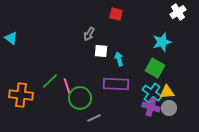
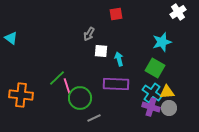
red square: rotated 24 degrees counterclockwise
green line: moved 7 px right, 3 px up
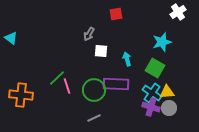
cyan arrow: moved 8 px right
green circle: moved 14 px right, 8 px up
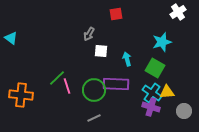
gray circle: moved 15 px right, 3 px down
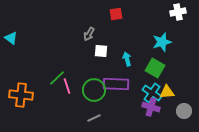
white cross: rotated 21 degrees clockwise
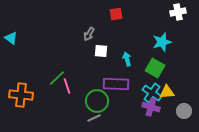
green circle: moved 3 px right, 11 px down
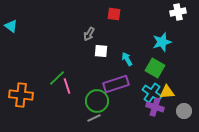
red square: moved 2 px left; rotated 16 degrees clockwise
cyan triangle: moved 12 px up
cyan arrow: rotated 16 degrees counterclockwise
purple rectangle: rotated 20 degrees counterclockwise
purple cross: moved 4 px right
